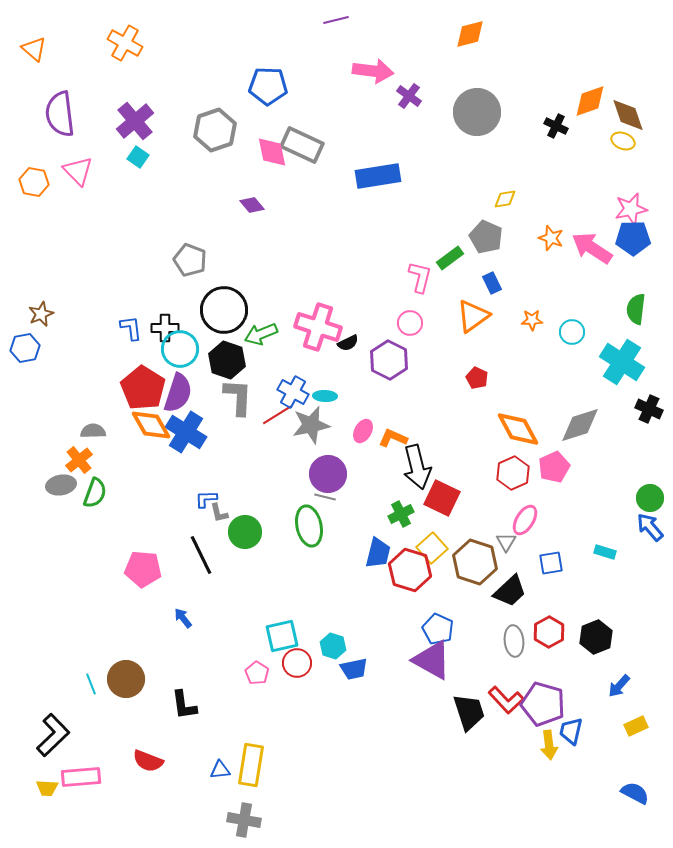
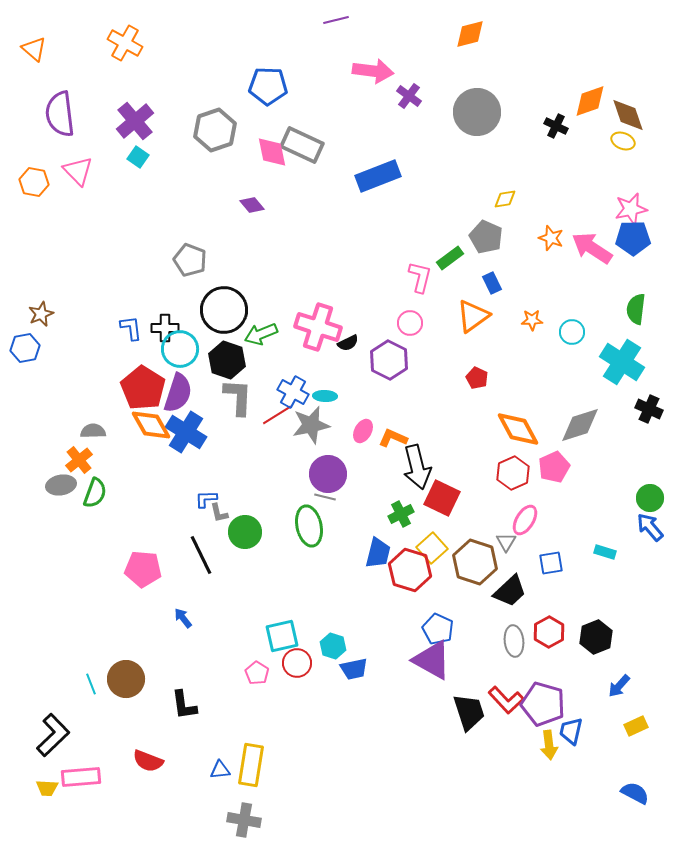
blue rectangle at (378, 176): rotated 12 degrees counterclockwise
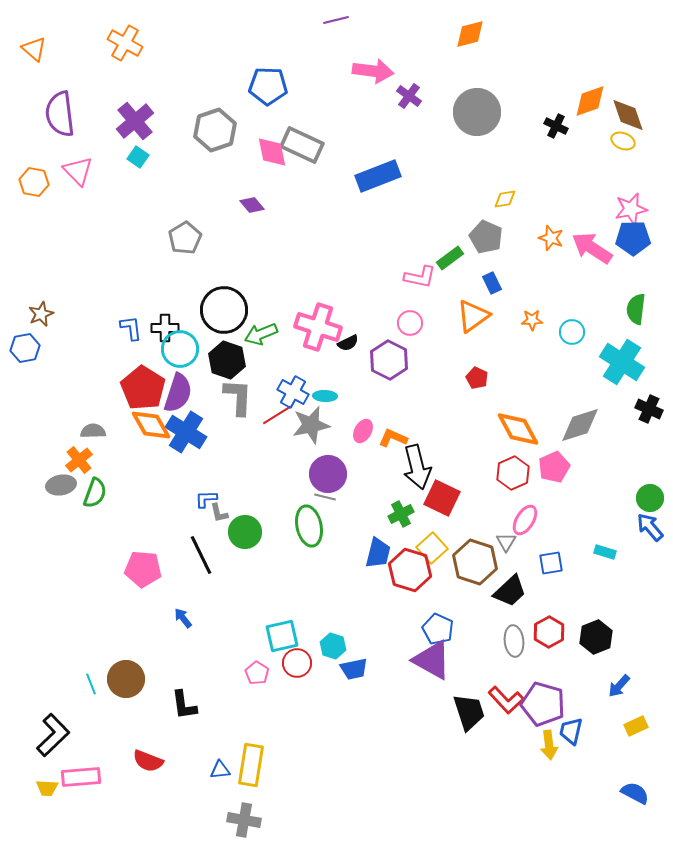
gray pentagon at (190, 260): moved 5 px left, 22 px up; rotated 20 degrees clockwise
pink L-shape at (420, 277): rotated 88 degrees clockwise
